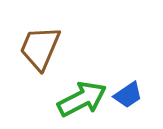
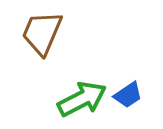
brown trapezoid: moved 2 px right, 15 px up
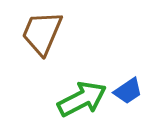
blue trapezoid: moved 4 px up
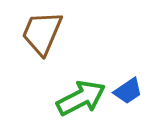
green arrow: moved 1 px left, 1 px up
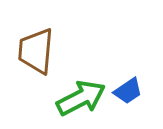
brown trapezoid: moved 6 px left, 18 px down; rotated 18 degrees counterclockwise
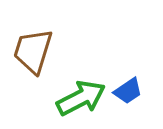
brown trapezoid: moved 3 px left; rotated 12 degrees clockwise
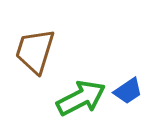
brown trapezoid: moved 2 px right
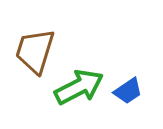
green arrow: moved 2 px left, 11 px up
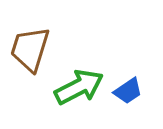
brown trapezoid: moved 5 px left, 2 px up
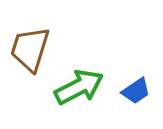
blue trapezoid: moved 8 px right
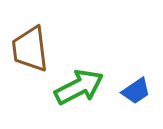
brown trapezoid: rotated 24 degrees counterclockwise
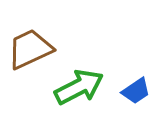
brown trapezoid: rotated 72 degrees clockwise
